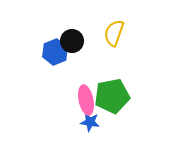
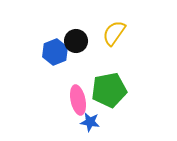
yellow semicircle: rotated 16 degrees clockwise
black circle: moved 4 px right
green pentagon: moved 3 px left, 6 px up
pink ellipse: moved 8 px left
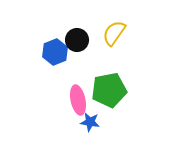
black circle: moved 1 px right, 1 px up
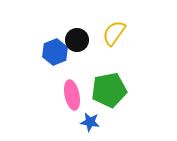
pink ellipse: moved 6 px left, 5 px up
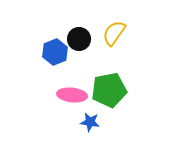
black circle: moved 2 px right, 1 px up
pink ellipse: rotated 72 degrees counterclockwise
